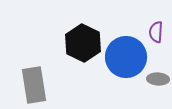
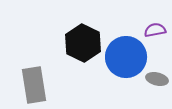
purple semicircle: moved 1 px left, 2 px up; rotated 75 degrees clockwise
gray ellipse: moved 1 px left; rotated 10 degrees clockwise
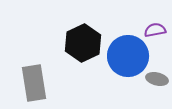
black hexagon: rotated 9 degrees clockwise
blue circle: moved 2 px right, 1 px up
gray rectangle: moved 2 px up
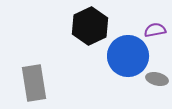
black hexagon: moved 7 px right, 17 px up
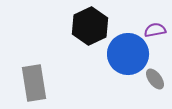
blue circle: moved 2 px up
gray ellipse: moved 2 px left; rotated 40 degrees clockwise
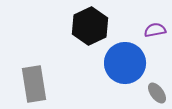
blue circle: moved 3 px left, 9 px down
gray ellipse: moved 2 px right, 14 px down
gray rectangle: moved 1 px down
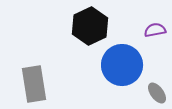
blue circle: moved 3 px left, 2 px down
